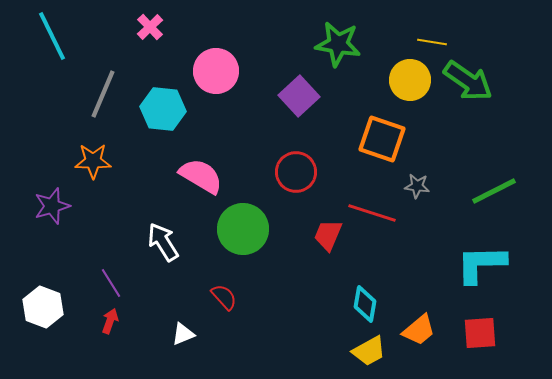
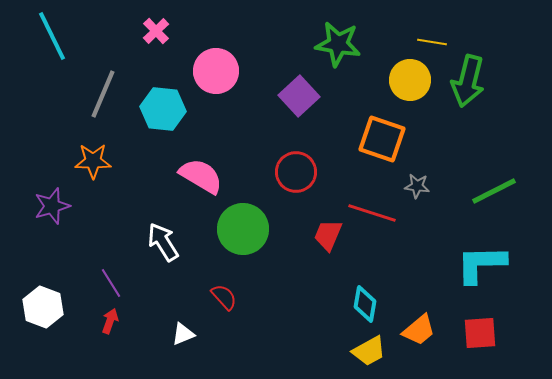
pink cross: moved 6 px right, 4 px down
green arrow: rotated 69 degrees clockwise
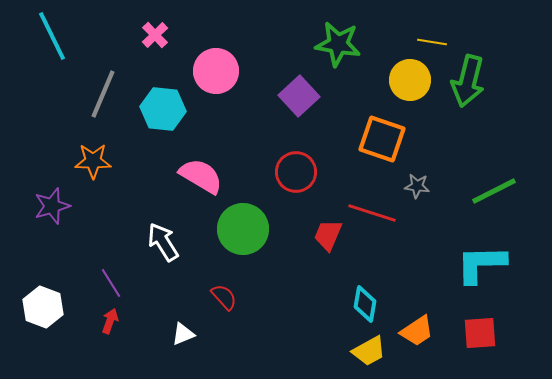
pink cross: moved 1 px left, 4 px down
orange trapezoid: moved 2 px left, 1 px down; rotated 6 degrees clockwise
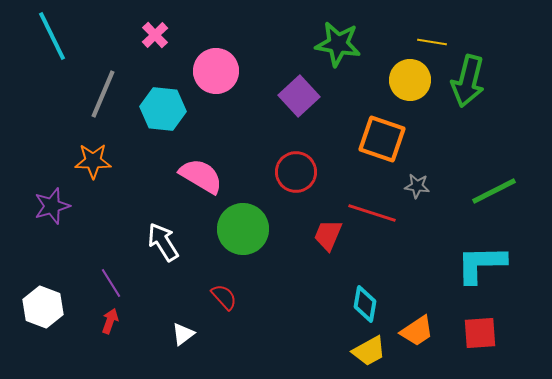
white triangle: rotated 15 degrees counterclockwise
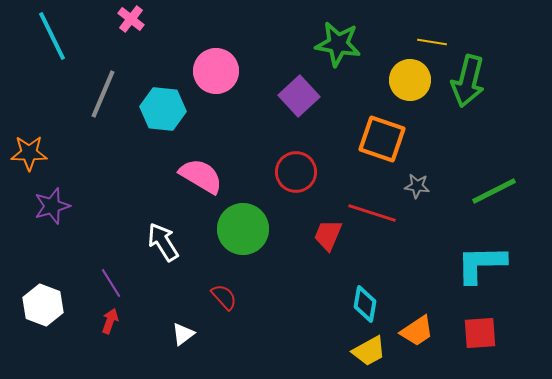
pink cross: moved 24 px left, 16 px up; rotated 8 degrees counterclockwise
orange star: moved 64 px left, 8 px up
white hexagon: moved 2 px up
